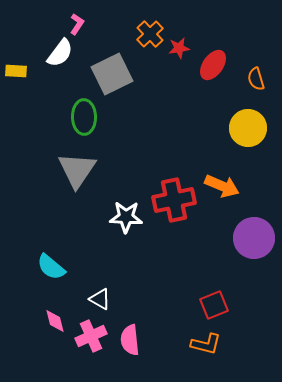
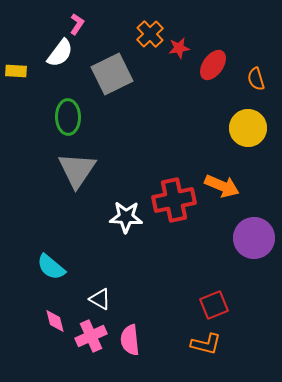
green ellipse: moved 16 px left
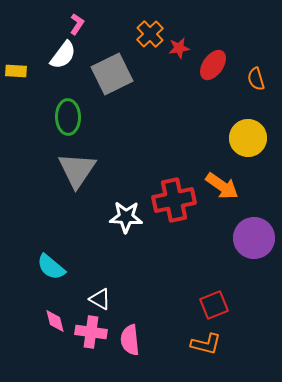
white semicircle: moved 3 px right, 2 px down
yellow circle: moved 10 px down
orange arrow: rotated 12 degrees clockwise
pink cross: moved 4 px up; rotated 32 degrees clockwise
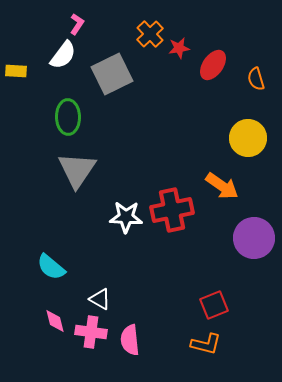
red cross: moved 2 px left, 10 px down
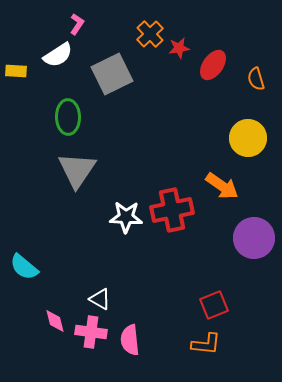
white semicircle: moved 5 px left; rotated 20 degrees clockwise
cyan semicircle: moved 27 px left
orange L-shape: rotated 8 degrees counterclockwise
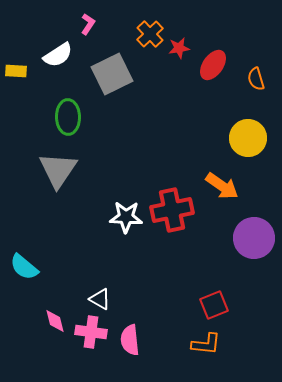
pink L-shape: moved 11 px right
gray triangle: moved 19 px left
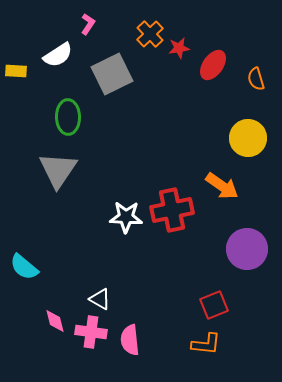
purple circle: moved 7 px left, 11 px down
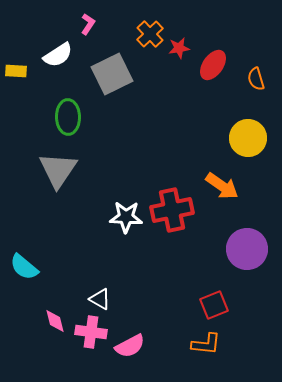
pink semicircle: moved 6 px down; rotated 112 degrees counterclockwise
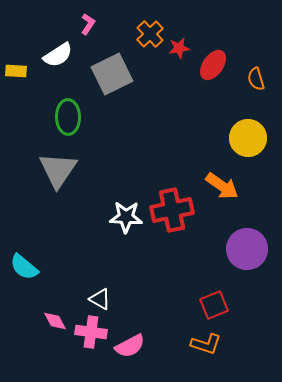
pink diamond: rotated 15 degrees counterclockwise
orange L-shape: rotated 12 degrees clockwise
